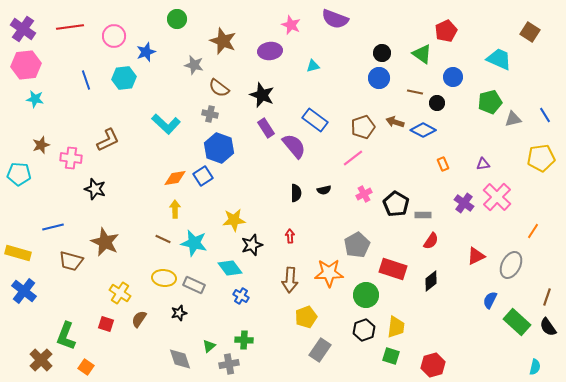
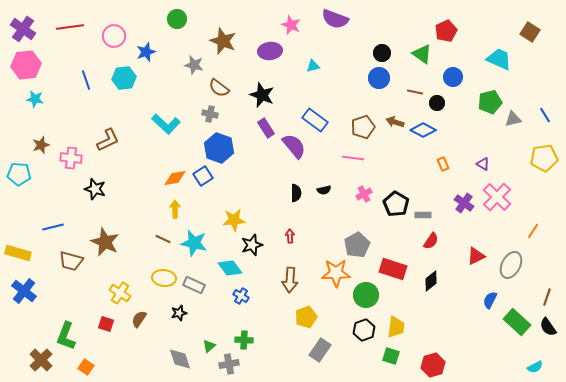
pink line at (353, 158): rotated 45 degrees clockwise
yellow pentagon at (541, 158): moved 3 px right
purple triangle at (483, 164): rotated 40 degrees clockwise
orange star at (329, 273): moved 7 px right
cyan semicircle at (535, 367): rotated 49 degrees clockwise
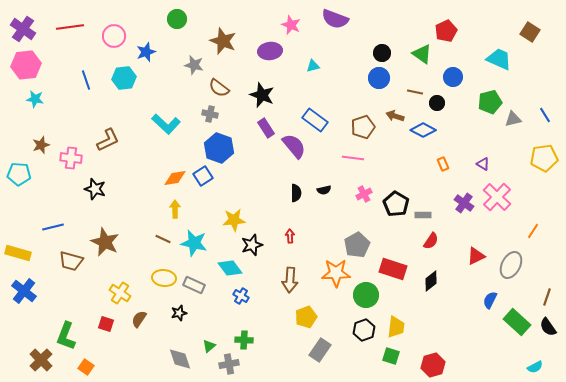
brown arrow at (395, 122): moved 6 px up
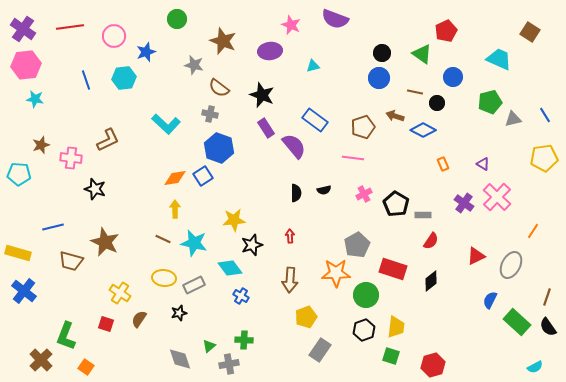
gray rectangle at (194, 285): rotated 50 degrees counterclockwise
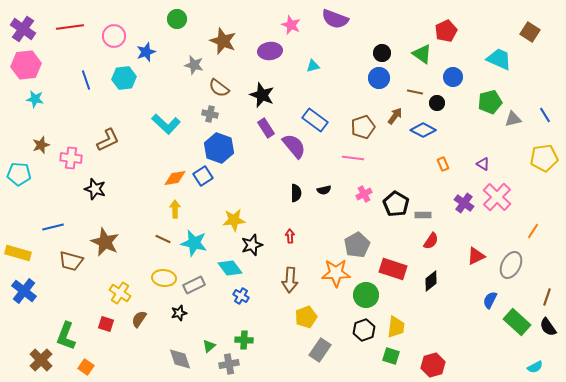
brown arrow at (395, 116): rotated 108 degrees clockwise
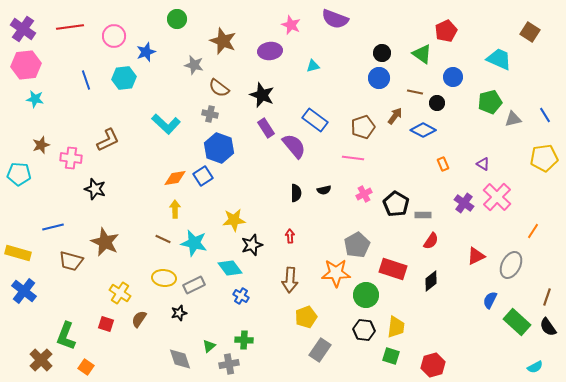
black hexagon at (364, 330): rotated 25 degrees clockwise
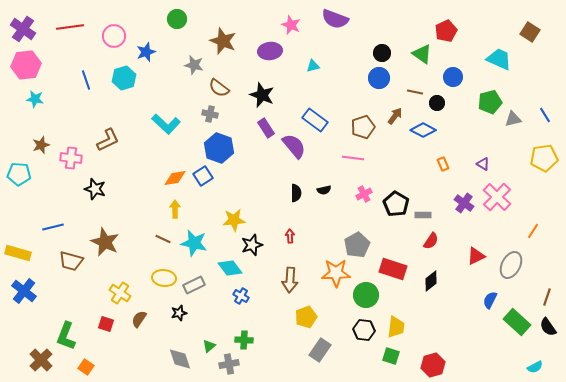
cyan hexagon at (124, 78): rotated 10 degrees counterclockwise
